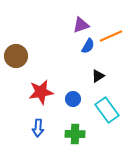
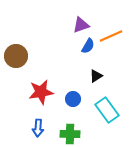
black triangle: moved 2 px left
green cross: moved 5 px left
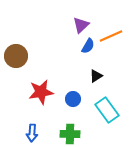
purple triangle: rotated 24 degrees counterclockwise
blue arrow: moved 6 px left, 5 px down
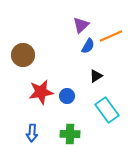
brown circle: moved 7 px right, 1 px up
blue circle: moved 6 px left, 3 px up
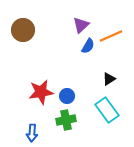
brown circle: moved 25 px up
black triangle: moved 13 px right, 3 px down
green cross: moved 4 px left, 14 px up; rotated 12 degrees counterclockwise
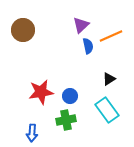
blue semicircle: rotated 42 degrees counterclockwise
blue circle: moved 3 px right
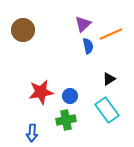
purple triangle: moved 2 px right, 1 px up
orange line: moved 2 px up
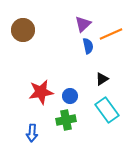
black triangle: moved 7 px left
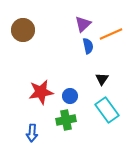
black triangle: rotated 24 degrees counterclockwise
